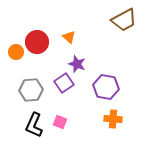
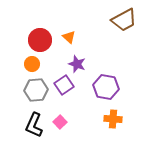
red circle: moved 3 px right, 2 px up
orange circle: moved 16 px right, 12 px down
purple square: moved 2 px down
gray hexagon: moved 5 px right
pink square: rotated 24 degrees clockwise
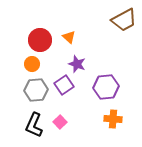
purple hexagon: rotated 15 degrees counterclockwise
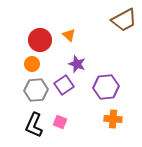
orange triangle: moved 2 px up
pink square: rotated 24 degrees counterclockwise
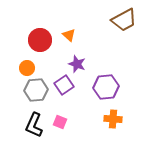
orange circle: moved 5 px left, 4 px down
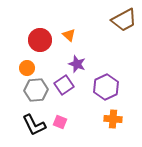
purple hexagon: rotated 20 degrees counterclockwise
black L-shape: rotated 50 degrees counterclockwise
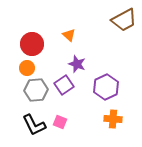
red circle: moved 8 px left, 4 px down
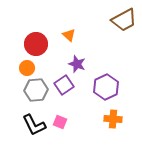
red circle: moved 4 px right
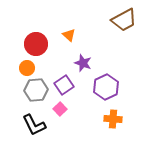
purple star: moved 6 px right, 1 px up
pink square: moved 13 px up; rotated 24 degrees clockwise
